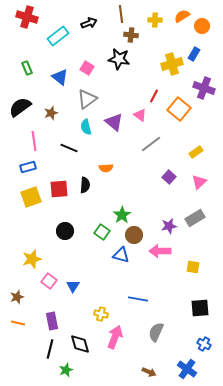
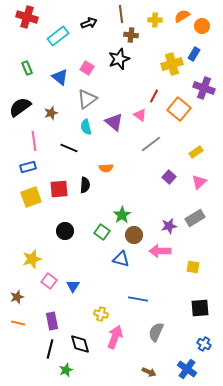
black star at (119, 59): rotated 30 degrees counterclockwise
blue triangle at (121, 255): moved 4 px down
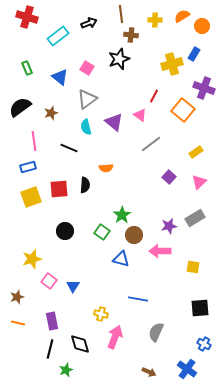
orange square at (179, 109): moved 4 px right, 1 px down
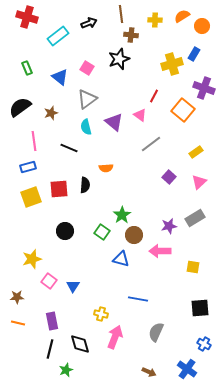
brown star at (17, 297): rotated 16 degrees clockwise
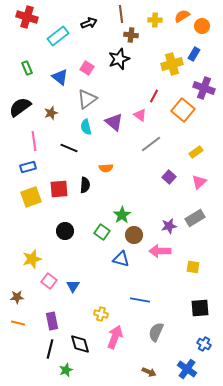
blue line at (138, 299): moved 2 px right, 1 px down
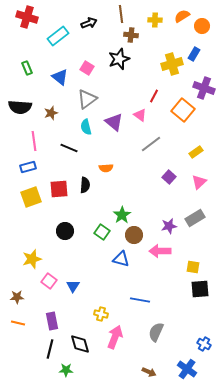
black semicircle at (20, 107): rotated 140 degrees counterclockwise
black square at (200, 308): moved 19 px up
green star at (66, 370): rotated 24 degrees clockwise
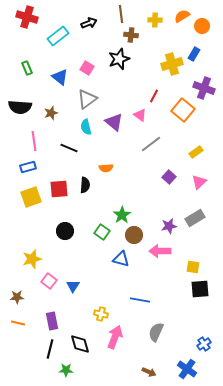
blue cross at (204, 344): rotated 24 degrees clockwise
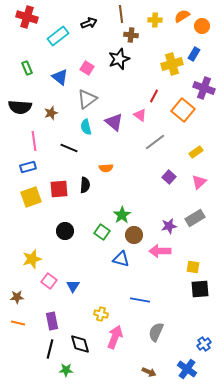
gray line at (151, 144): moved 4 px right, 2 px up
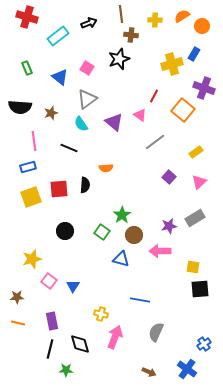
cyan semicircle at (86, 127): moved 5 px left, 3 px up; rotated 21 degrees counterclockwise
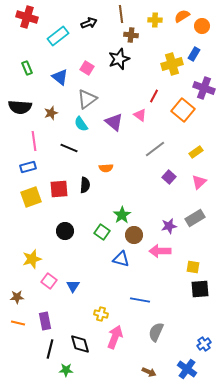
gray line at (155, 142): moved 7 px down
purple rectangle at (52, 321): moved 7 px left
